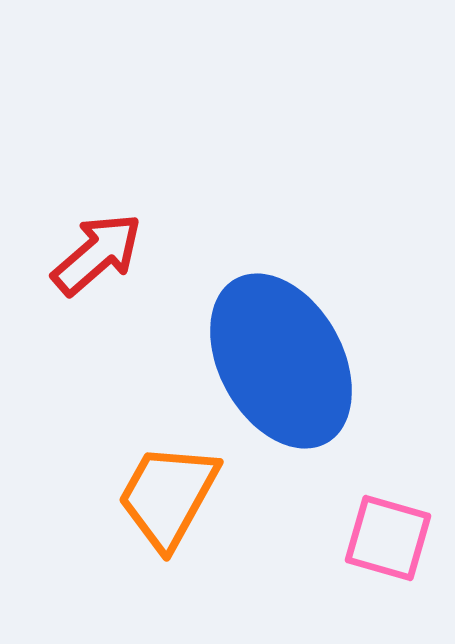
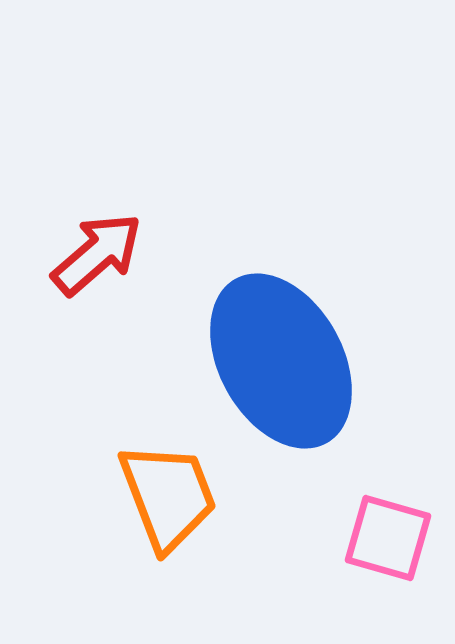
orange trapezoid: rotated 130 degrees clockwise
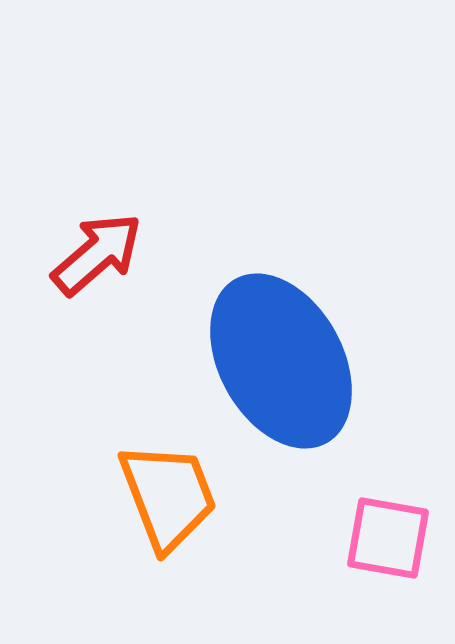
pink square: rotated 6 degrees counterclockwise
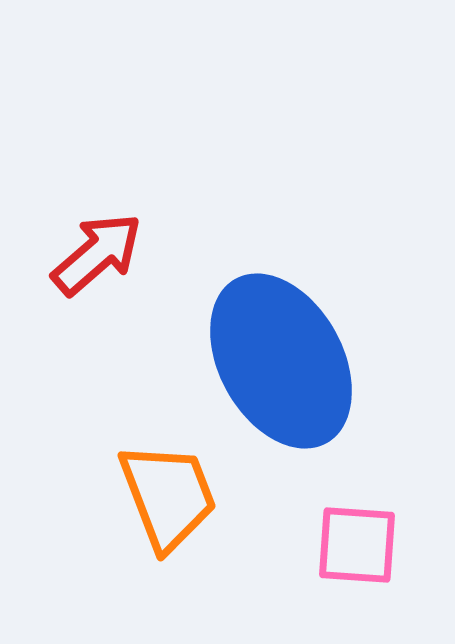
pink square: moved 31 px left, 7 px down; rotated 6 degrees counterclockwise
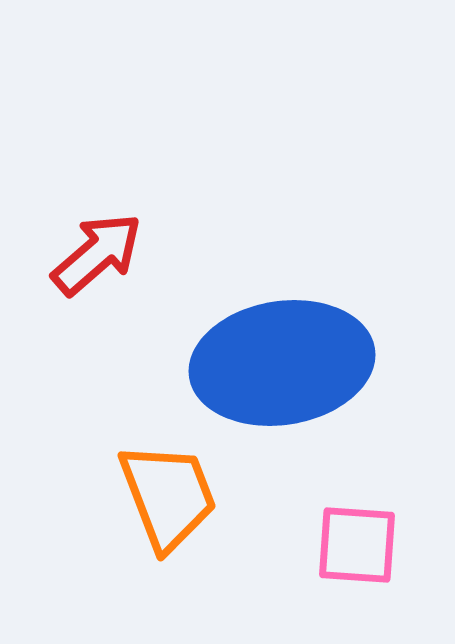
blue ellipse: moved 1 px right, 2 px down; rotated 70 degrees counterclockwise
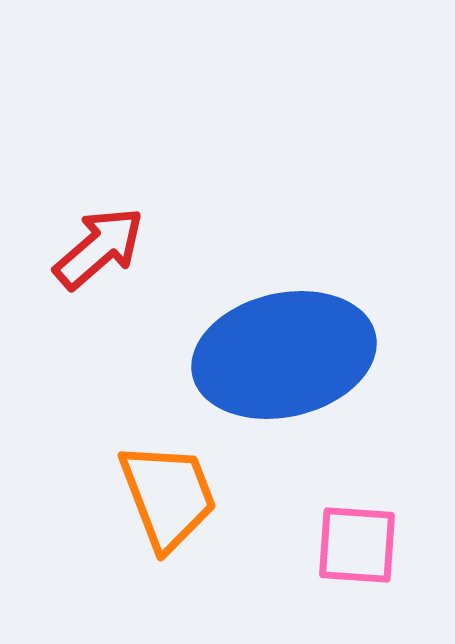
red arrow: moved 2 px right, 6 px up
blue ellipse: moved 2 px right, 8 px up; rotated 4 degrees counterclockwise
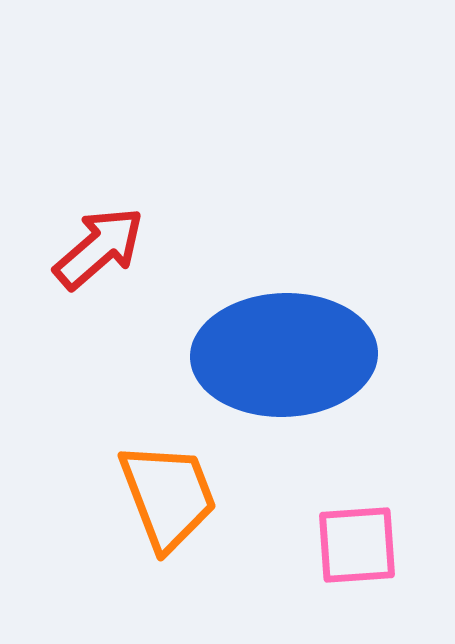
blue ellipse: rotated 11 degrees clockwise
pink square: rotated 8 degrees counterclockwise
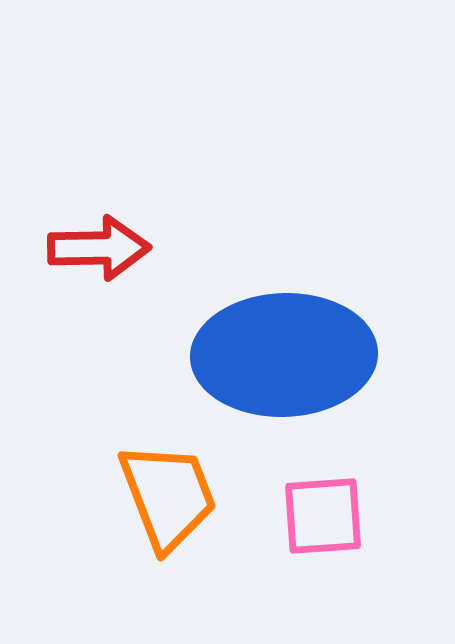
red arrow: rotated 40 degrees clockwise
pink square: moved 34 px left, 29 px up
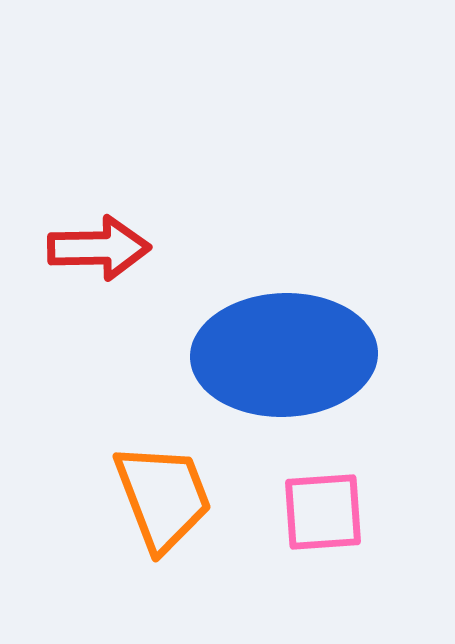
orange trapezoid: moved 5 px left, 1 px down
pink square: moved 4 px up
